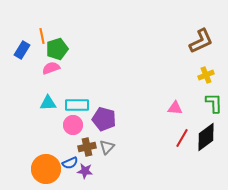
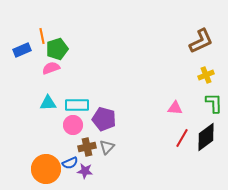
blue rectangle: rotated 36 degrees clockwise
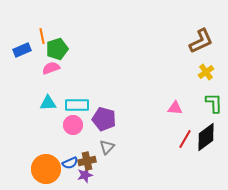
yellow cross: moved 3 px up; rotated 14 degrees counterclockwise
red line: moved 3 px right, 1 px down
brown cross: moved 14 px down
purple star: moved 4 px down; rotated 21 degrees counterclockwise
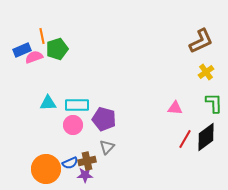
pink semicircle: moved 17 px left, 11 px up
purple star: rotated 14 degrees clockwise
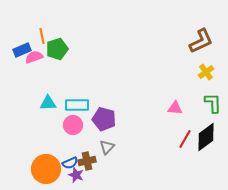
green L-shape: moved 1 px left
purple star: moved 9 px left; rotated 21 degrees clockwise
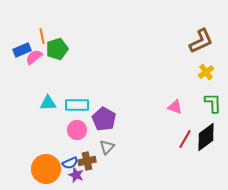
pink semicircle: rotated 18 degrees counterclockwise
pink triangle: moved 1 px up; rotated 14 degrees clockwise
purple pentagon: rotated 15 degrees clockwise
pink circle: moved 4 px right, 5 px down
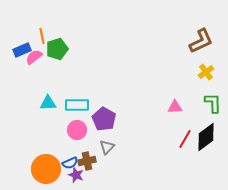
pink triangle: rotated 21 degrees counterclockwise
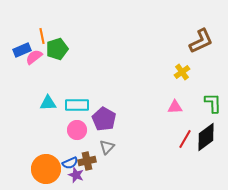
yellow cross: moved 24 px left
